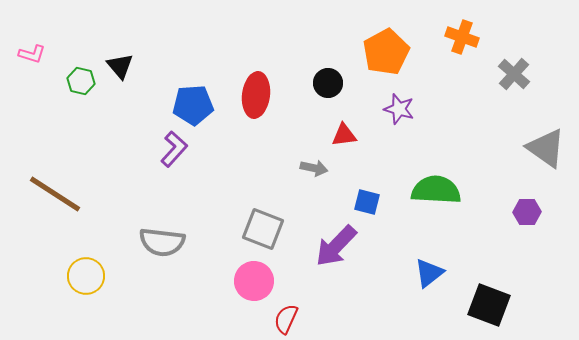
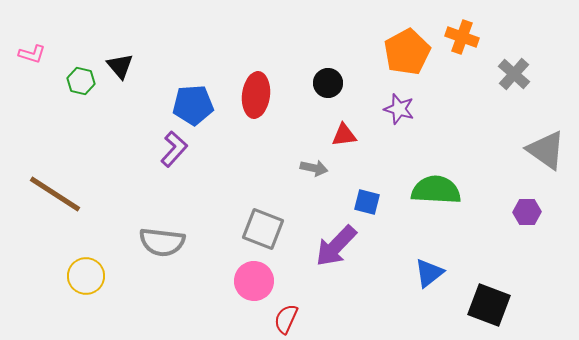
orange pentagon: moved 21 px right
gray triangle: moved 2 px down
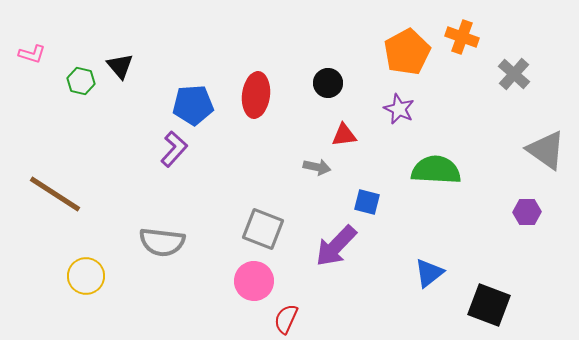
purple star: rotated 8 degrees clockwise
gray arrow: moved 3 px right, 1 px up
green semicircle: moved 20 px up
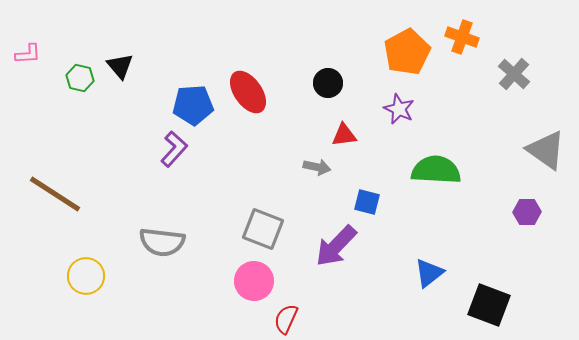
pink L-shape: moved 4 px left; rotated 20 degrees counterclockwise
green hexagon: moved 1 px left, 3 px up
red ellipse: moved 8 px left, 3 px up; rotated 42 degrees counterclockwise
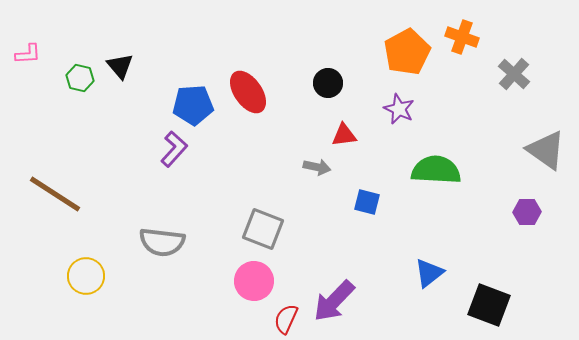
purple arrow: moved 2 px left, 55 px down
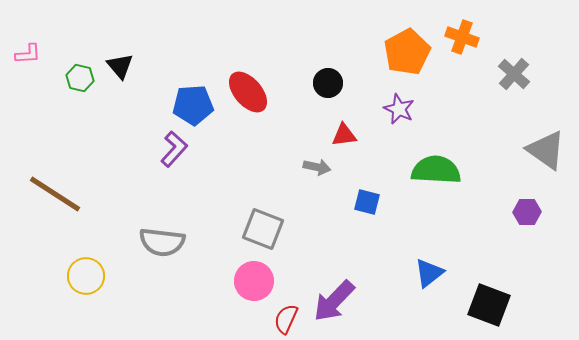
red ellipse: rotated 6 degrees counterclockwise
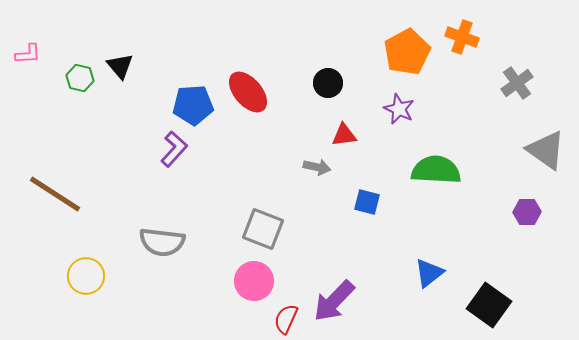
gray cross: moved 3 px right, 9 px down; rotated 12 degrees clockwise
black square: rotated 15 degrees clockwise
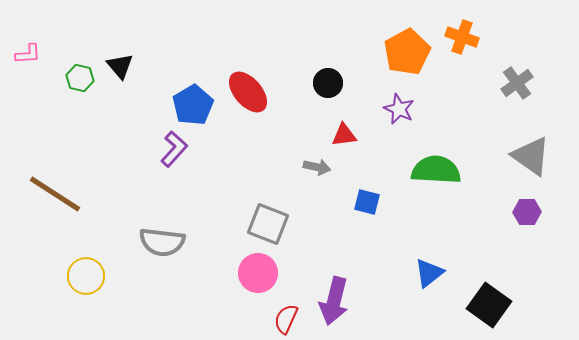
blue pentagon: rotated 27 degrees counterclockwise
gray triangle: moved 15 px left, 6 px down
gray square: moved 5 px right, 5 px up
pink circle: moved 4 px right, 8 px up
purple arrow: rotated 30 degrees counterclockwise
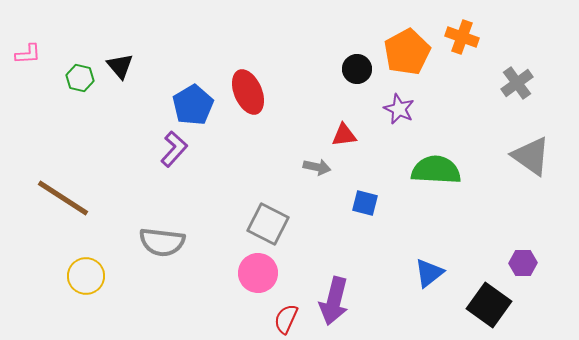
black circle: moved 29 px right, 14 px up
red ellipse: rotated 18 degrees clockwise
brown line: moved 8 px right, 4 px down
blue square: moved 2 px left, 1 px down
purple hexagon: moved 4 px left, 51 px down
gray square: rotated 6 degrees clockwise
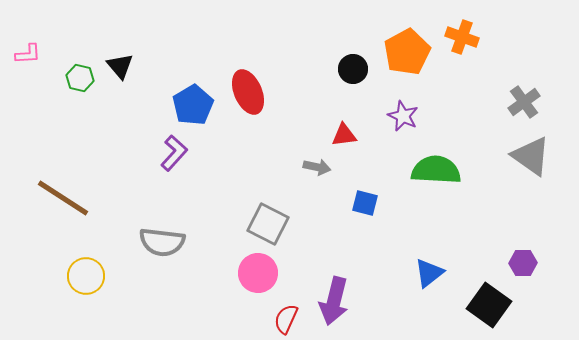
black circle: moved 4 px left
gray cross: moved 7 px right, 19 px down
purple star: moved 4 px right, 7 px down
purple L-shape: moved 4 px down
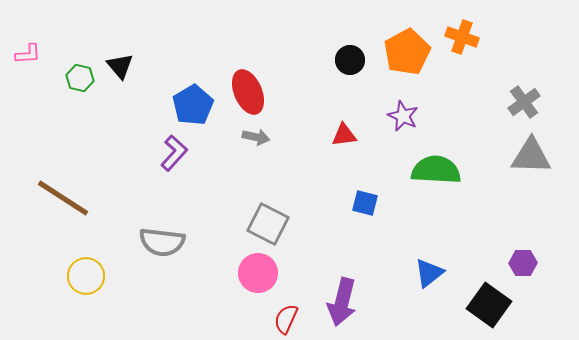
black circle: moved 3 px left, 9 px up
gray triangle: rotated 33 degrees counterclockwise
gray arrow: moved 61 px left, 30 px up
purple arrow: moved 8 px right, 1 px down
